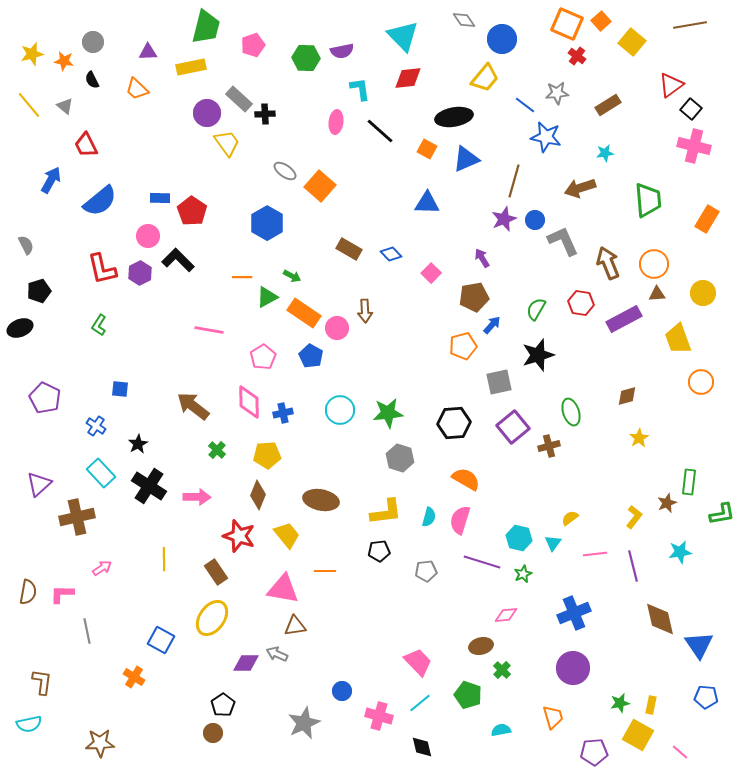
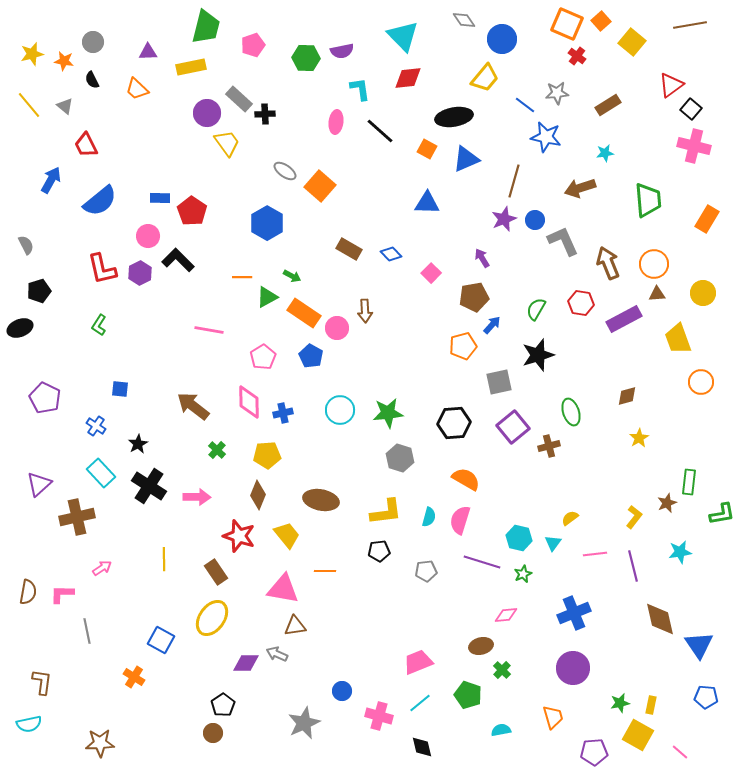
pink trapezoid at (418, 662): rotated 68 degrees counterclockwise
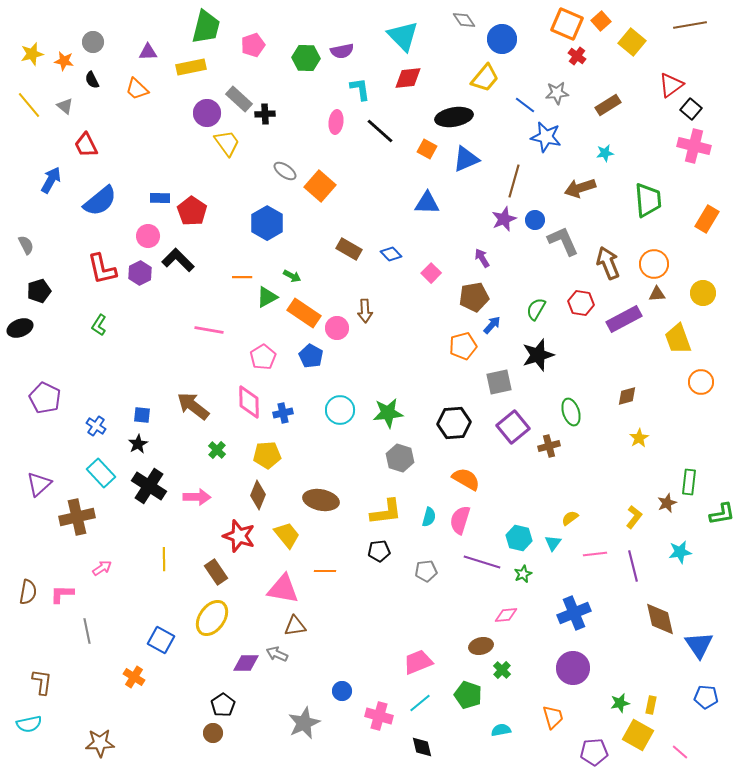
blue square at (120, 389): moved 22 px right, 26 px down
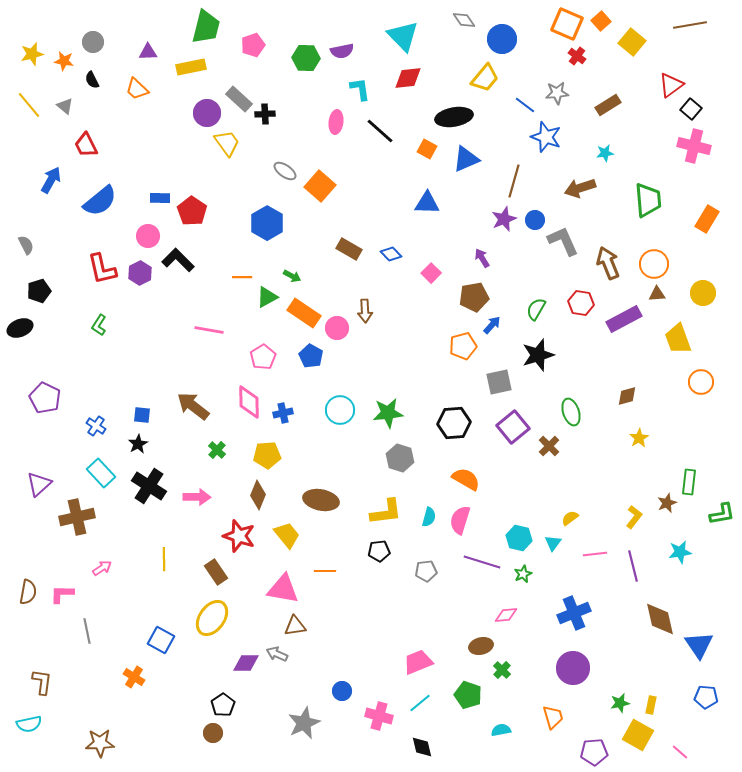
blue star at (546, 137): rotated 8 degrees clockwise
brown cross at (549, 446): rotated 30 degrees counterclockwise
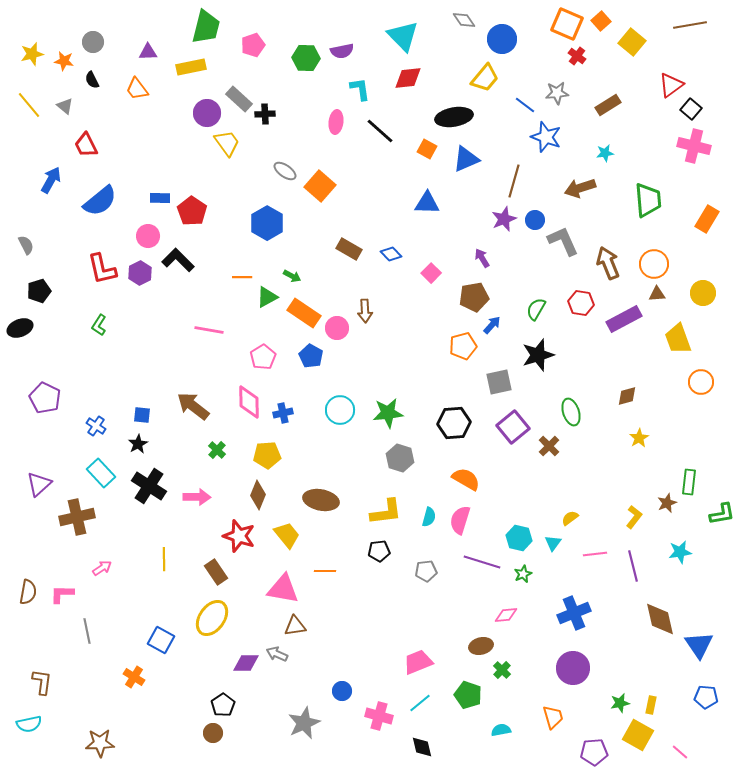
orange trapezoid at (137, 89): rotated 10 degrees clockwise
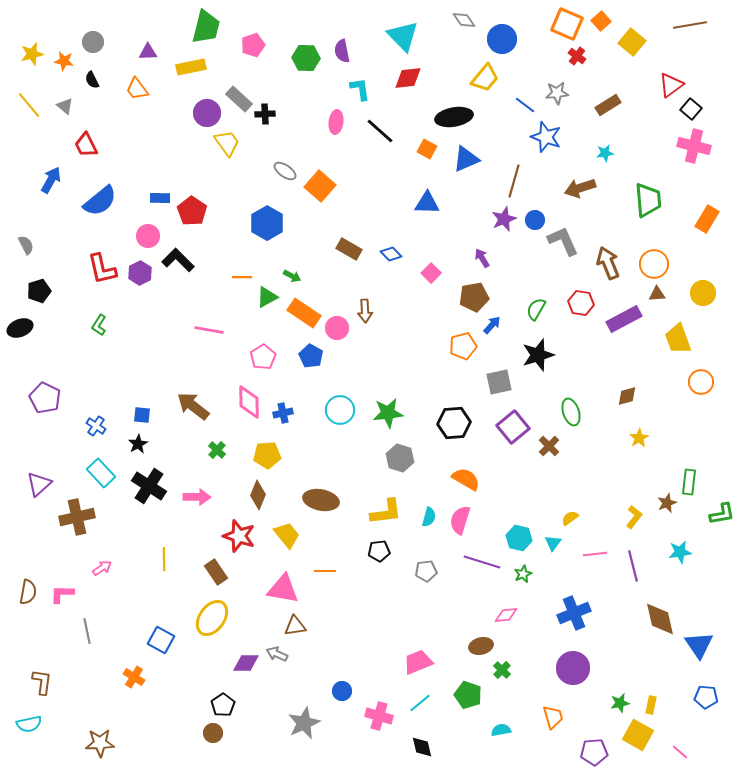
purple semicircle at (342, 51): rotated 90 degrees clockwise
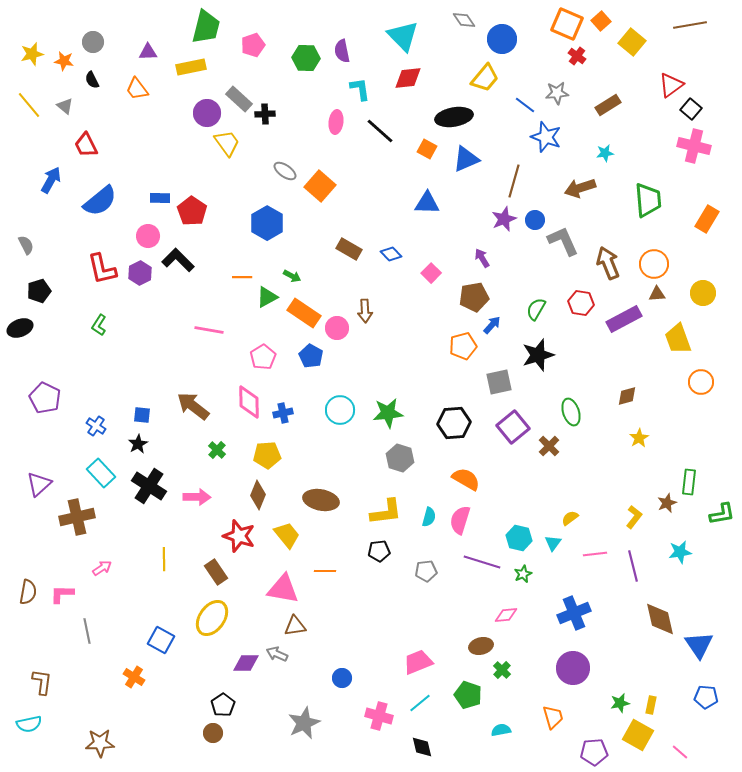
blue circle at (342, 691): moved 13 px up
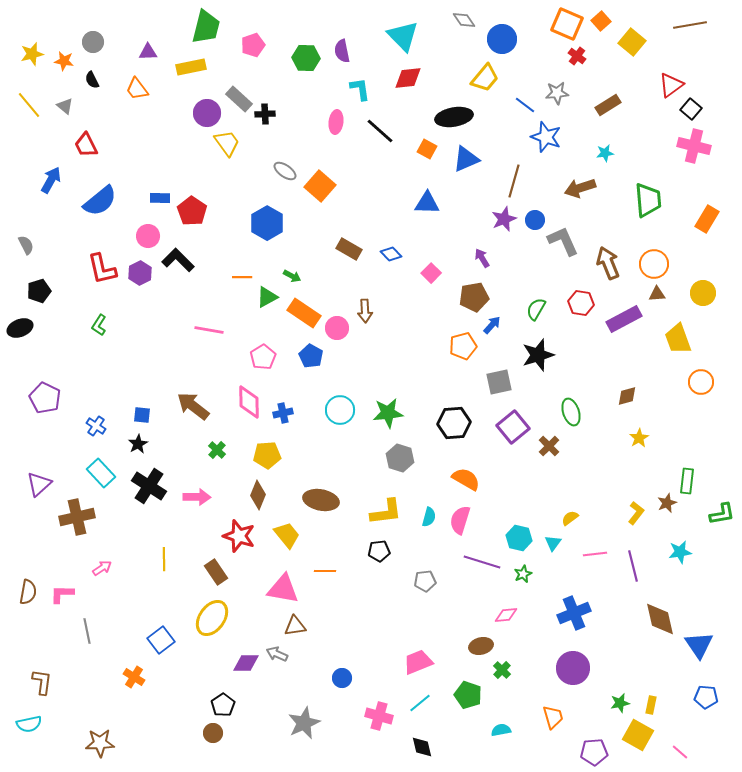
green rectangle at (689, 482): moved 2 px left, 1 px up
yellow L-shape at (634, 517): moved 2 px right, 4 px up
gray pentagon at (426, 571): moved 1 px left, 10 px down
blue square at (161, 640): rotated 24 degrees clockwise
